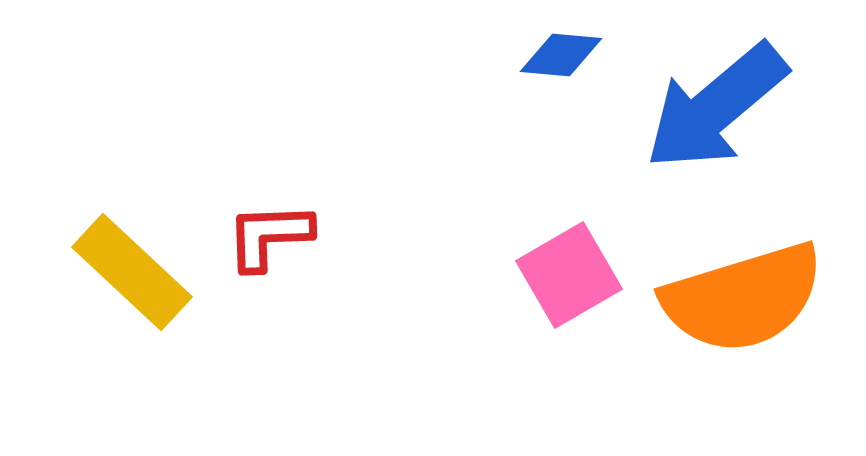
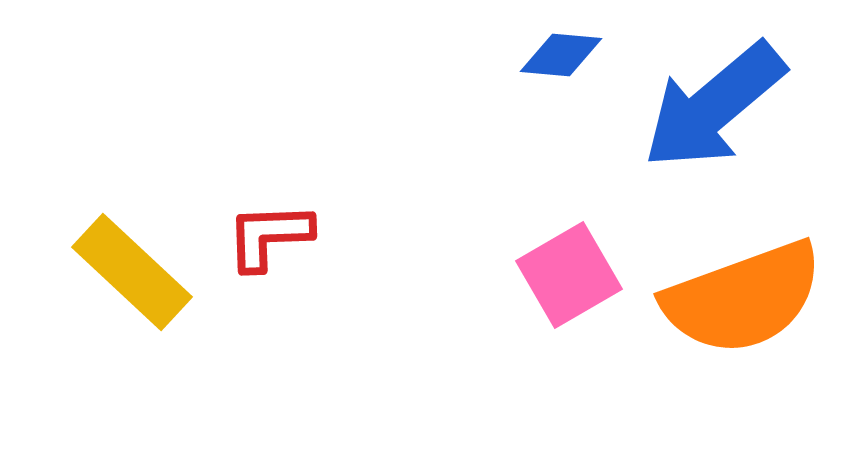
blue arrow: moved 2 px left, 1 px up
orange semicircle: rotated 3 degrees counterclockwise
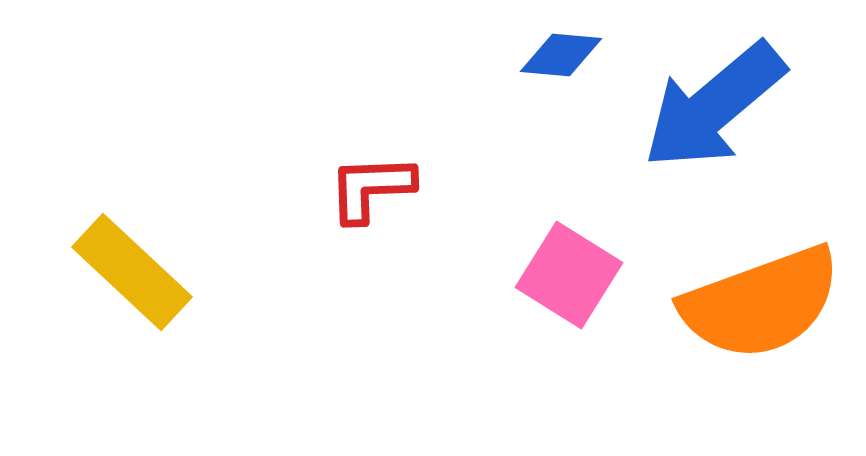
red L-shape: moved 102 px right, 48 px up
pink square: rotated 28 degrees counterclockwise
orange semicircle: moved 18 px right, 5 px down
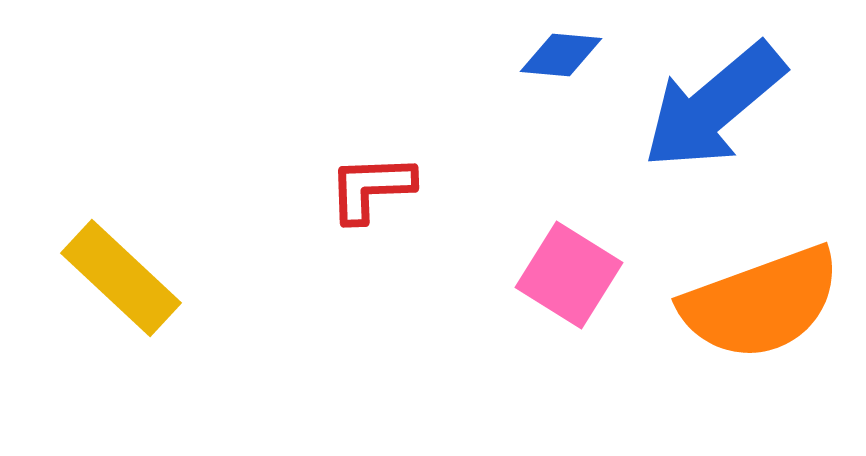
yellow rectangle: moved 11 px left, 6 px down
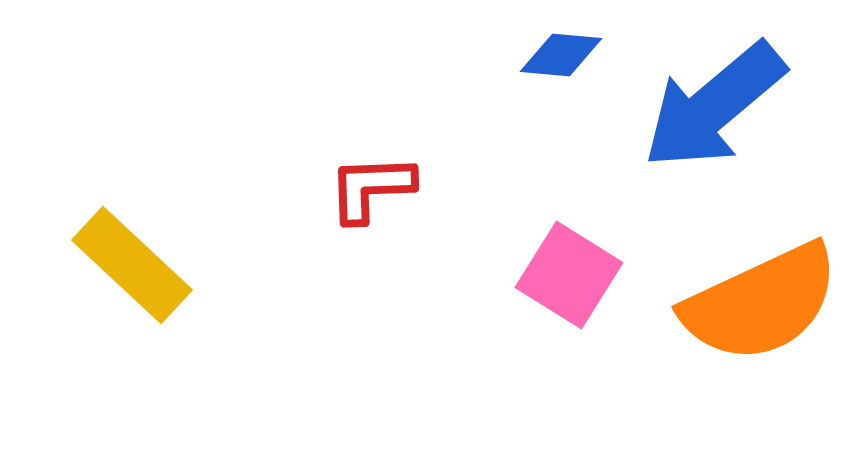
yellow rectangle: moved 11 px right, 13 px up
orange semicircle: rotated 5 degrees counterclockwise
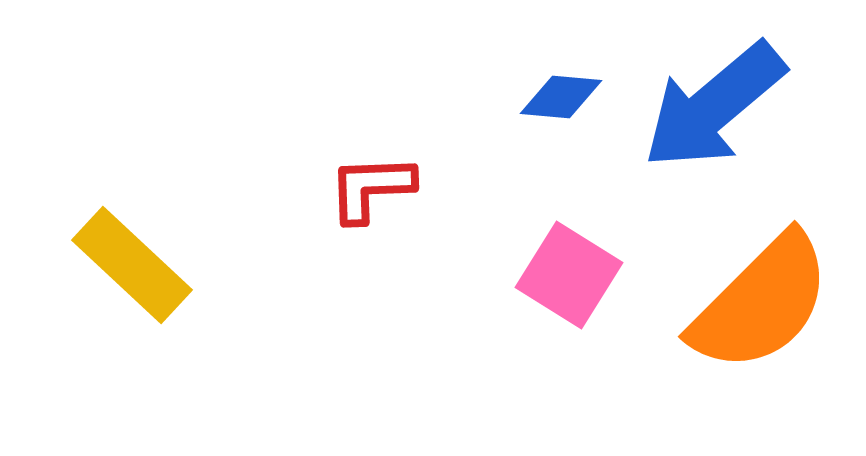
blue diamond: moved 42 px down
orange semicircle: rotated 20 degrees counterclockwise
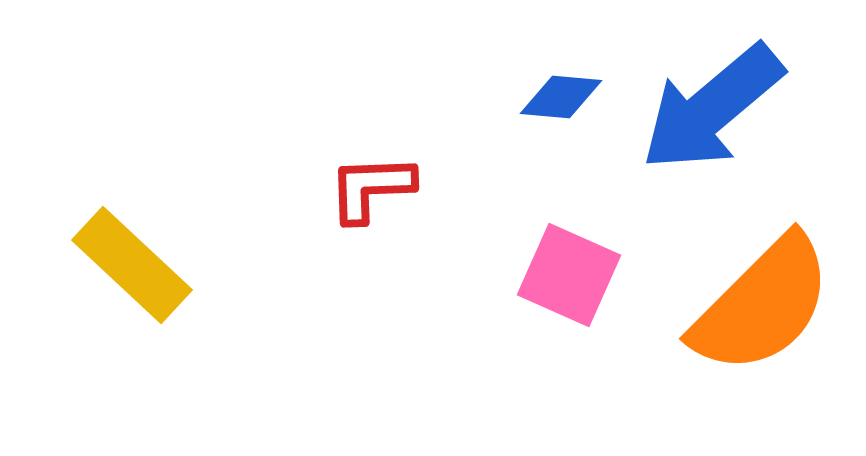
blue arrow: moved 2 px left, 2 px down
pink square: rotated 8 degrees counterclockwise
orange semicircle: moved 1 px right, 2 px down
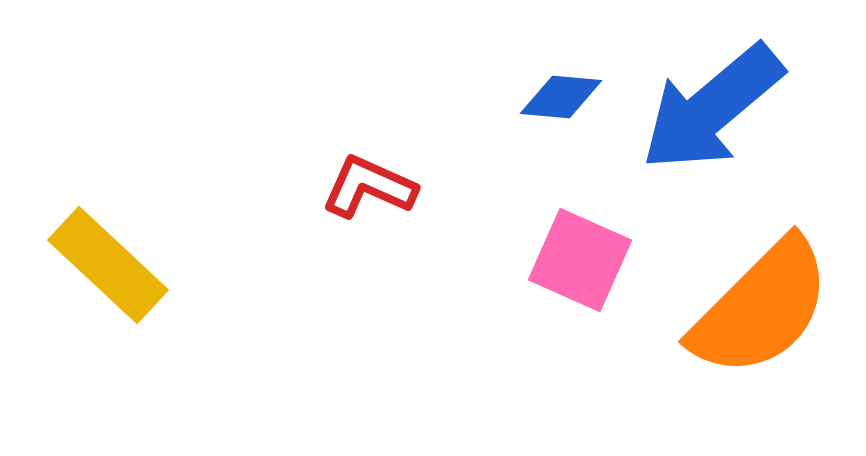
red L-shape: moved 2 px left, 1 px up; rotated 26 degrees clockwise
yellow rectangle: moved 24 px left
pink square: moved 11 px right, 15 px up
orange semicircle: moved 1 px left, 3 px down
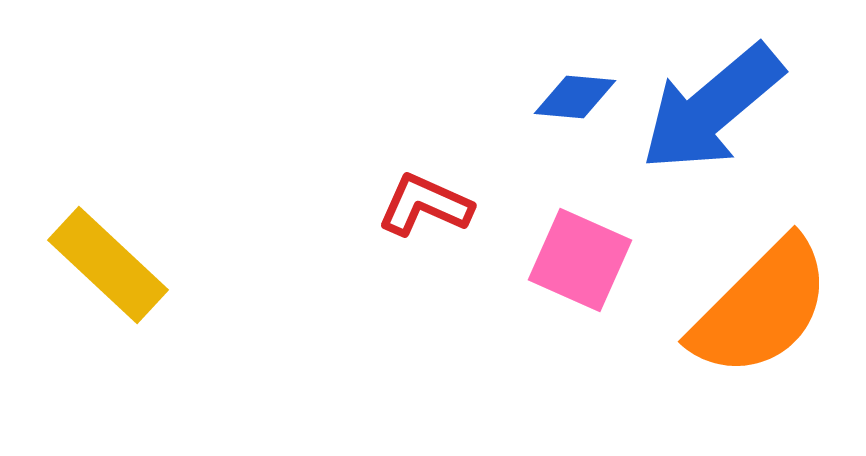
blue diamond: moved 14 px right
red L-shape: moved 56 px right, 18 px down
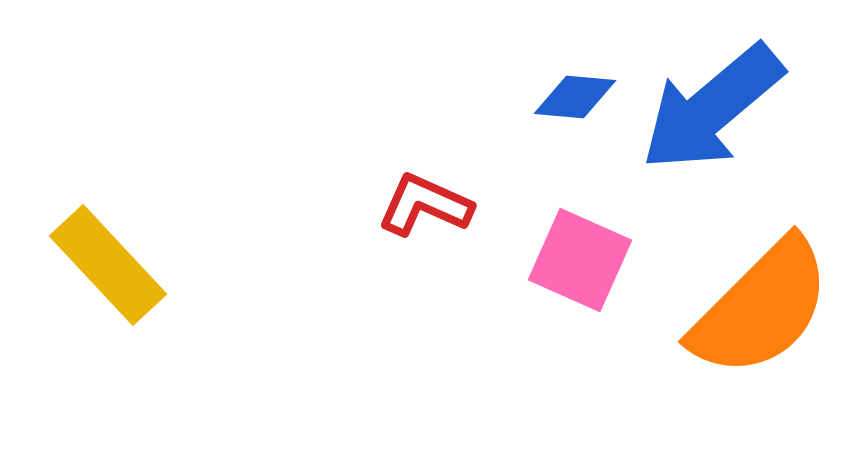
yellow rectangle: rotated 4 degrees clockwise
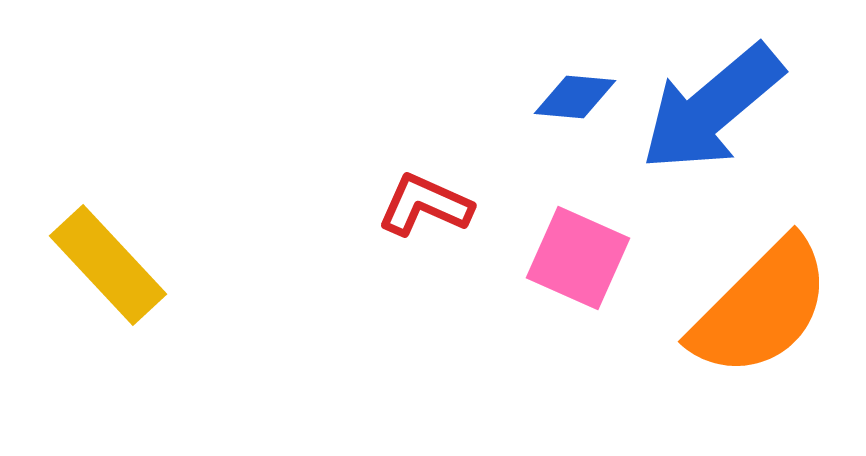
pink square: moved 2 px left, 2 px up
